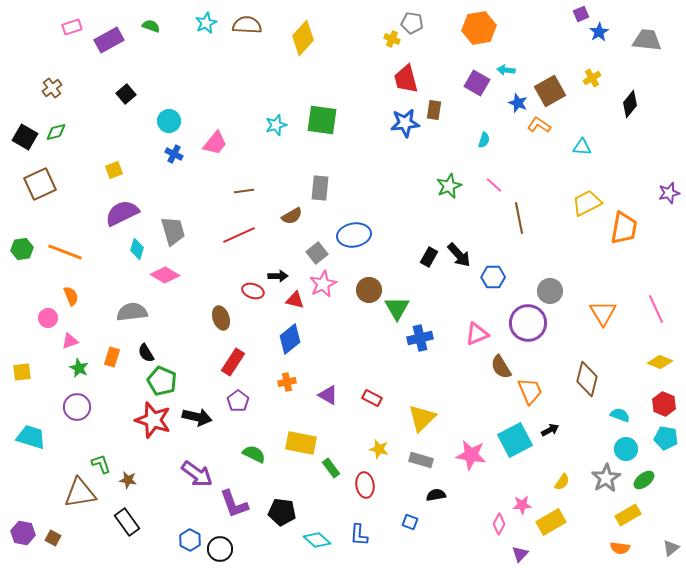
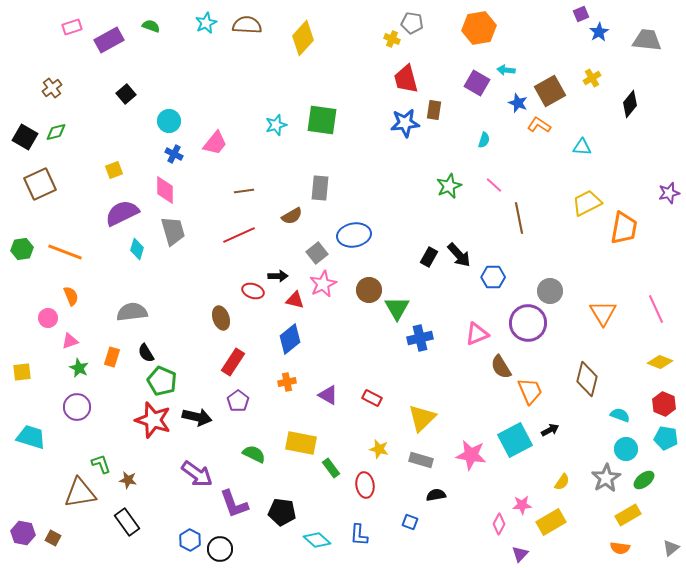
pink diamond at (165, 275): moved 85 px up; rotated 60 degrees clockwise
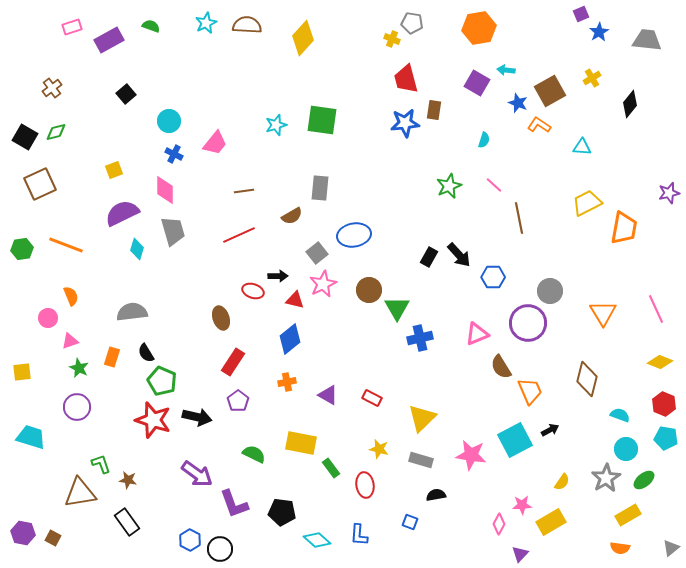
orange line at (65, 252): moved 1 px right, 7 px up
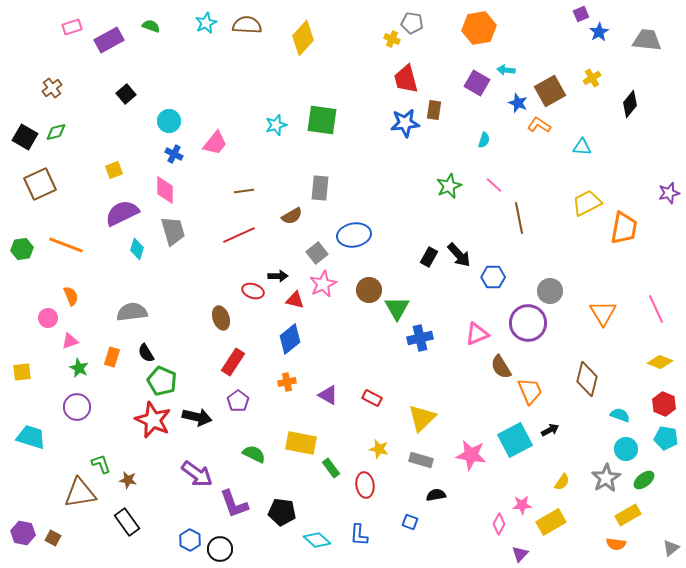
red star at (153, 420): rotated 6 degrees clockwise
orange semicircle at (620, 548): moved 4 px left, 4 px up
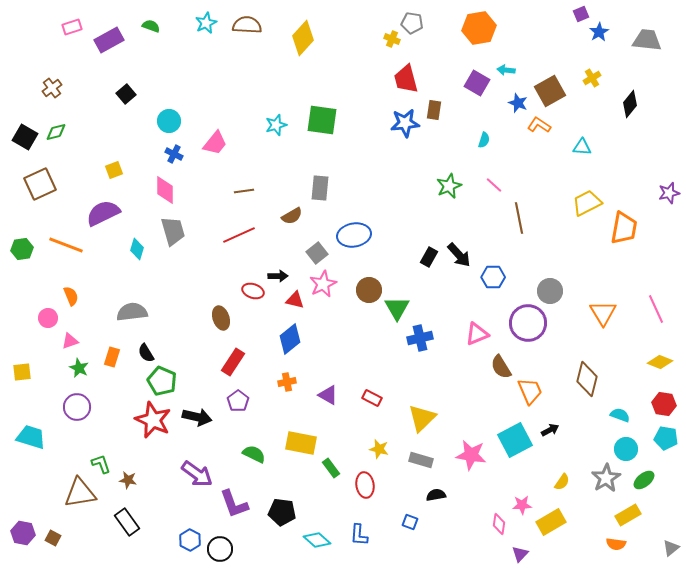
purple semicircle at (122, 213): moved 19 px left
red hexagon at (664, 404): rotated 15 degrees counterclockwise
pink diamond at (499, 524): rotated 20 degrees counterclockwise
